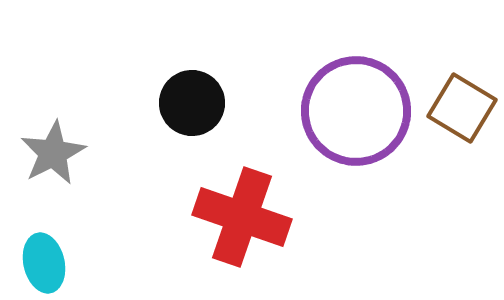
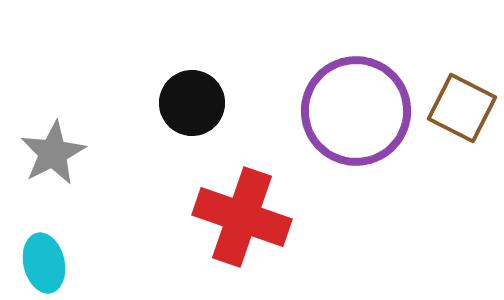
brown square: rotated 4 degrees counterclockwise
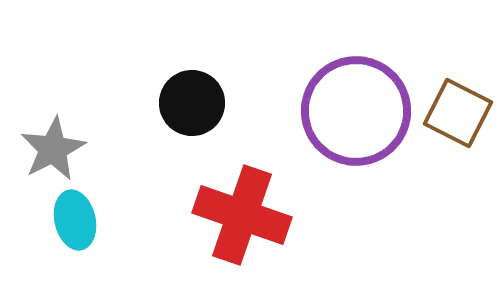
brown square: moved 4 px left, 5 px down
gray star: moved 4 px up
red cross: moved 2 px up
cyan ellipse: moved 31 px right, 43 px up
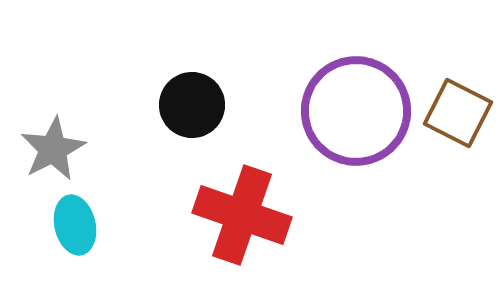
black circle: moved 2 px down
cyan ellipse: moved 5 px down
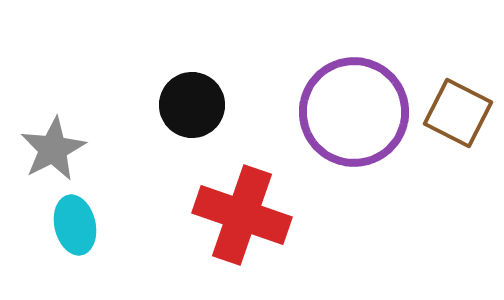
purple circle: moved 2 px left, 1 px down
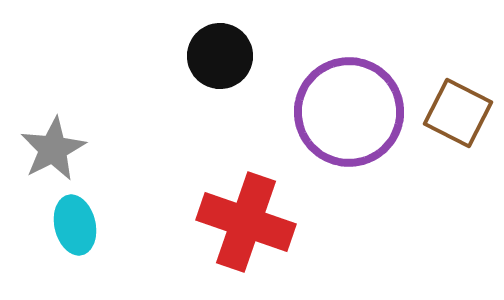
black circle: moved 28 px right, 49 px up
purple circle: moved 5 px left
red cross: moved 4 px right, 7 px down
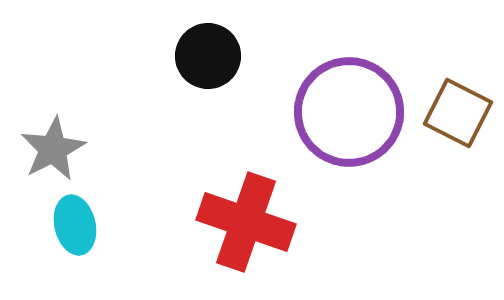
black circle: moved 12 px left
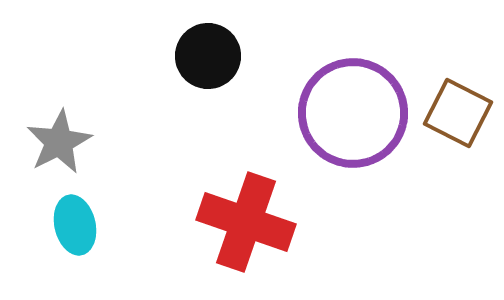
purple circle: moved 4 px right, 1 px down
gray star: moved 6 px right, 7 px up
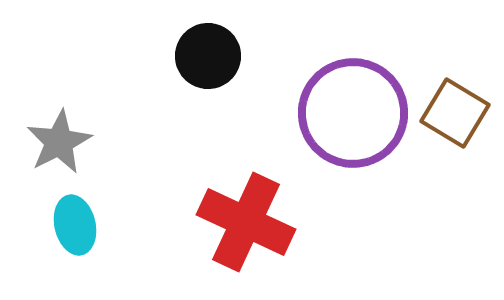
brown square: moved 3 px left; rotated 4 degrees clockwise
red cross: rotated 6 degrees clockwise
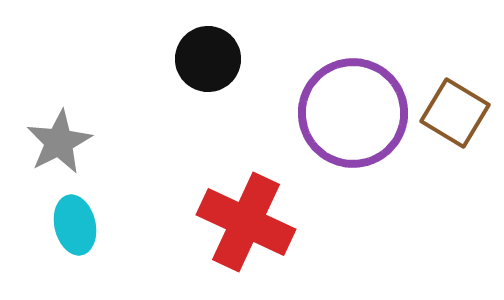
black circle: moved 3 px down
